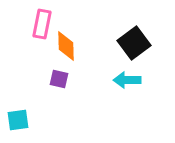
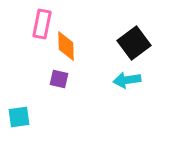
cyan arrow: rotated 8 degrees counterclockwise
cyan square: moved 1 px right, 3 px up
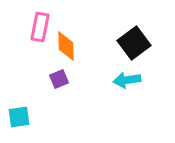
pink rectangle: moved 2 px left, 3 px down
purple square: rotated 36 degrees counterclockwise
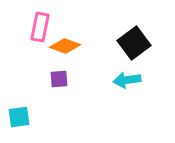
orange diamond: moved 1 px left; rotated 68 degrees counterclockwise
purple square: rotated 18 degrees clockwise
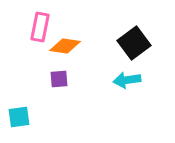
orange diamond: rotated 12 degrees counterclockwise
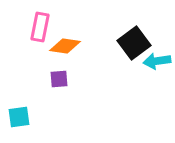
cyan arrow: moved 30 px right, 19 px up
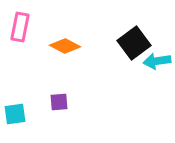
pink rectangle: moved 20 px left
orange diamond: rotated 20 degrees clockwise
purple square: moved 23 px down
cyan square: moved 4 px left, 3 px up
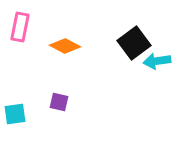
purple square: rotated 18 degrees clockwise
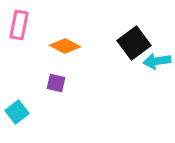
pink rectangle: moved 1 px left, 2 px up
purple square: moved 3 px left, 19 px up
cyan square: moved 2 px right, 2 px up; rotated 30 degrees counterclockwise
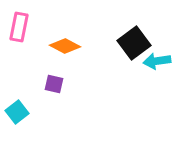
pink rectangle: moved 2 px down
purple square: moved 2 px left, 1 px down
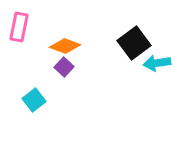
orange diamond: rotated 8 degrees counterclockwise
cyan arrow: moved 2 px down
purple square: moved 10 px right, 17 px up; rotated 30 degrees clockwise
cyan square: moved 17 px right, 12 px up
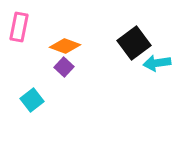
cyan square: moved 2 px left
